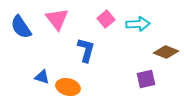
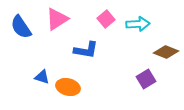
pink triangle: rotated 35 degrees clockwise
blue L-shape: rotated 85 degrees clockwise
purple square: rotated 18 degrees counterclockwise
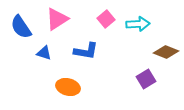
blue L-shape: moved 1 px down
blue triangle: moved 2 px right, 24 px up
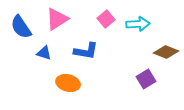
orange ellipse: moved 4 px up
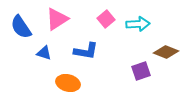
purple square: moved 5 px left, 8 px up; rotated 12 degrees clockwise
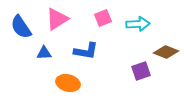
pink square: moved 3 px left, 1 px up; rotated 18 degrees clockwise
blue triangle: rotated 21 degrees counterclockwise
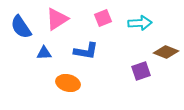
cyan arrow: moved 2 px right, 1 px up
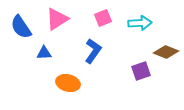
blue L-shape: moved 7 px right; rotated 65 degrees counterclockwise
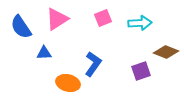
blue L-shape: moved 13 px down
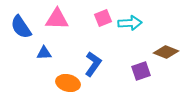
pink triangle: rotated 35 degrees clockwise
cyan arrow: moved 10 px left
